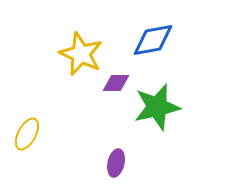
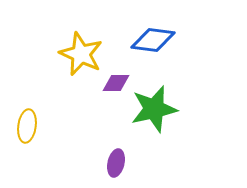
blue diamond: rotated 18 degrees clockwise
green star: moved 3 px left, 2 px down
yellow ellipse: moved 8 px up; rotated 20 degrees counterclockwise
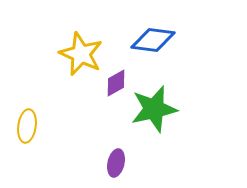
purple diamond: rotated 28 degrees counterclockwise
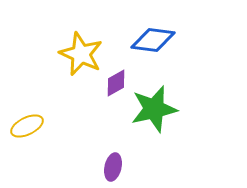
yellow ellipse: rotated 56 degrees clockwise
purple ellipse: moved 3 px left, 4 px down
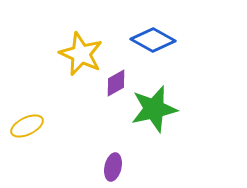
blue diamond: rotated 21 degrees clockwise
